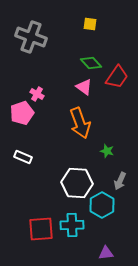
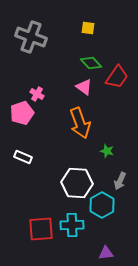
yellow square: moved 2 px left, 4 px down
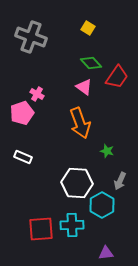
yellow square: rotated 24 degrees clockwise
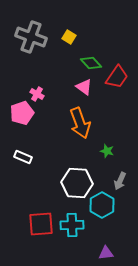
yellow square: moved 19 px left, 9 px down
red square: moved 5 px up
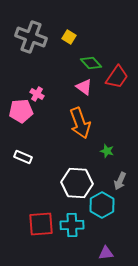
pink pentagon: moved 1 px left, 2 px up; rotated 15 degrees clockwise
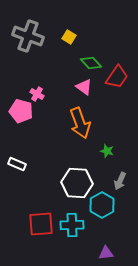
gray cross: moved 3 px left, 1 px up
pink pentagon: rotated 20 degrees clockwise
white rectangle: moved 6 px left, 7 px down
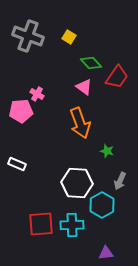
pink pentagon: rotated 20 degrees counterclockwise
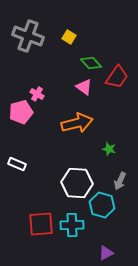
pink pentagon: moved 1 px down; rotated 10 degrees counterclockwise
orange arrow: moved 3 px left; rotated 84 degrees counterclockwise
green star: moved 2 px right, 2 px up
cyan hexagon: rotated 15 degrees counterclockwise
purple triangle: rotated 21 degrees counterclockwise
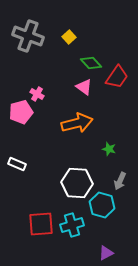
yellow square: rotated 16 degrees clockwise
cyan cross: rotated 15 degrees counterclockwise
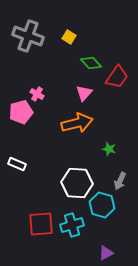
yellow square: rotated 16 degrees counterclockwise
pink triangle: moved 6 px down; rotated 36 degrees clockwise
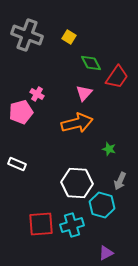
gray cross: moved 1 px left, 1 px up
green diamond: rotated 15 degrees clockwise
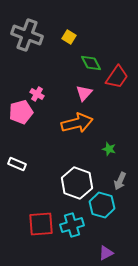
white hexagon: rotated 16 degrees clockwise
